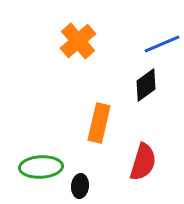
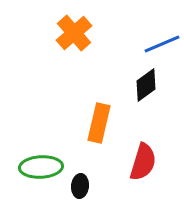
orange cross: moved 4 px left, 8 px up
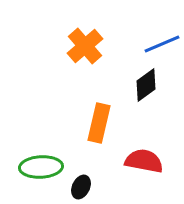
orange cross: moved 11 px right, 13 px down
red semicircle: moved 1 px right, 1 px up; rotated 96 degrees counterclockwise
black ellipse: moved 1 px right, 1 px down; rotated 20 degrees clockwise
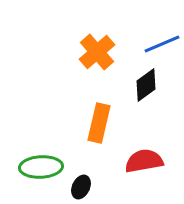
orange cross: moved 12 px right, 6 px down
red semicircle: rotated 21 degrees counterclockwise
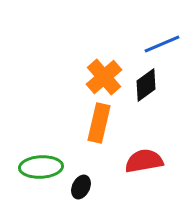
orange cross: moved 7 px right, 25 px down
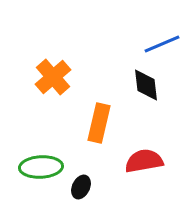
orange cross: moved 51 px left
black diamond: rotated 60 degrees counterclockwise
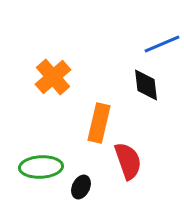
red semicircle: moved 16 px left; rotated 81 degrees clockwise
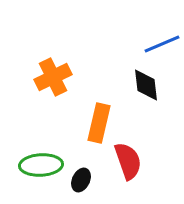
orange cross: rotated 15 degrees clockwise
green ellipse: moved 2 px up
black ellipse: moved 7 px up
